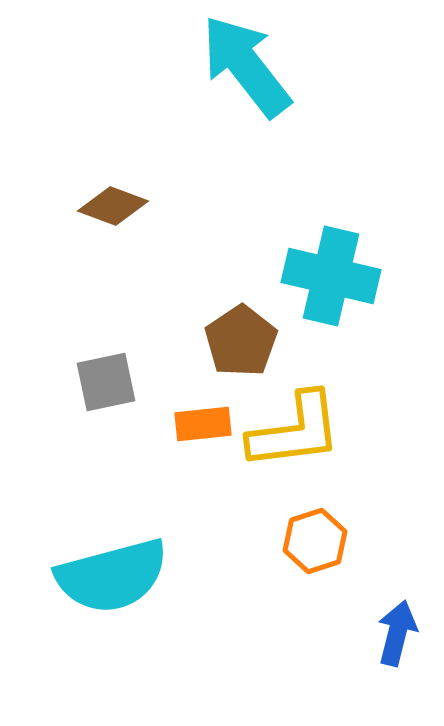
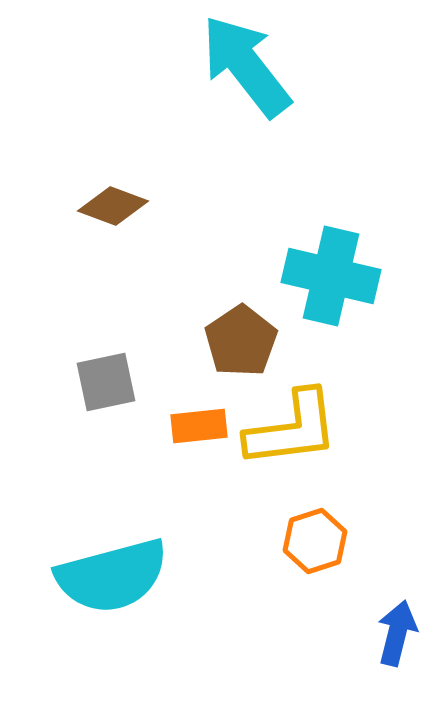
orange rectangle: moved 4 px left, 2 px down
yellow L-shape: moved 3 px left, 2 px up
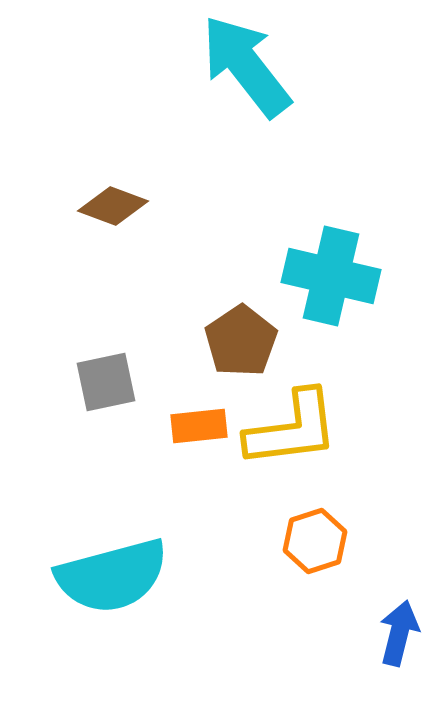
blue arrow: moved 2 px right
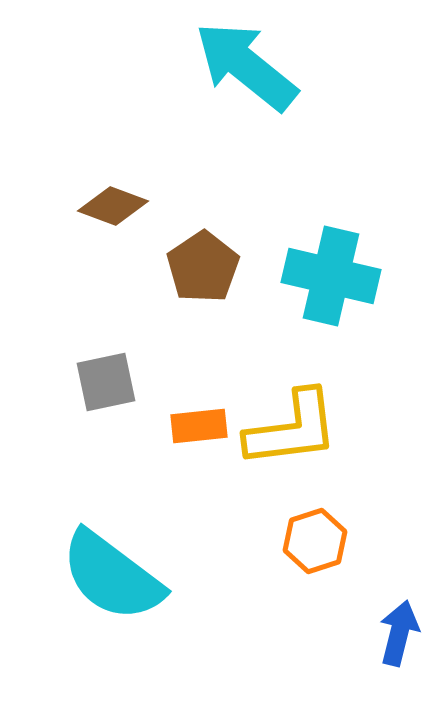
cyan arrow: rotated 13 degrees counterclockwise
brown pentagon: moved 38 px left, 74 px up
cyan semicircle: rotated 52 degrees clockwise
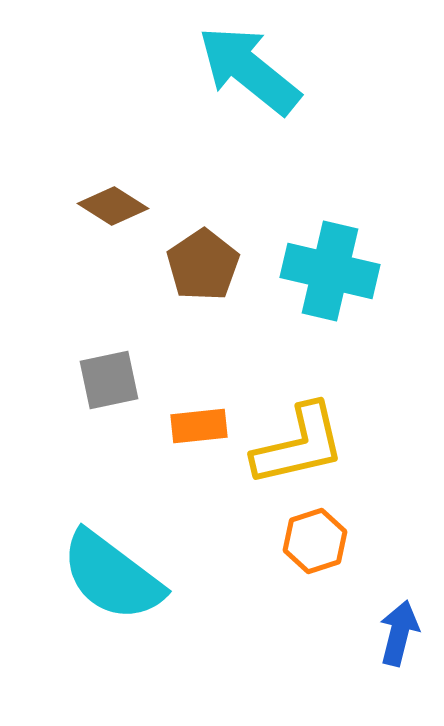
cyan arrow: moved 3 px right, 4 px down
brown diamond: rotated 12 degrees clockwise
brown pentagon: moved 2 px up
cyan cross: moved 1 px left, 5 px up
gray square: moved 3 px right, 2 px up
yellow L-shape: moved 7 px right, 16 px down; rotated 6 degrees counterclockwise
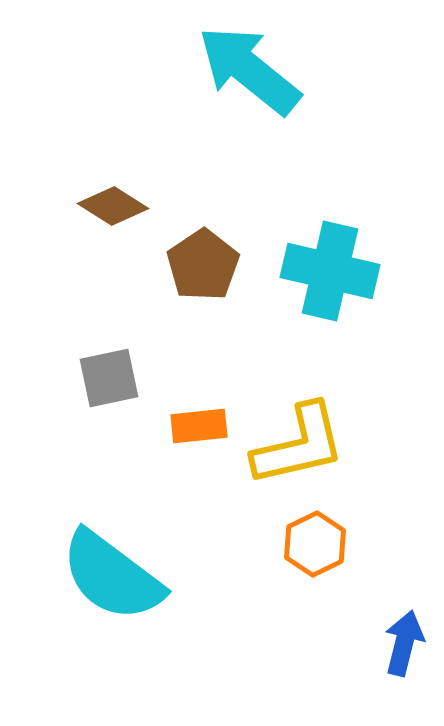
gray square: moved 2 px up
orange hexagon: moved 3 px down; rotated 8 degrees counterclockwise
blue arrow: moved 5 px right, 10 px down
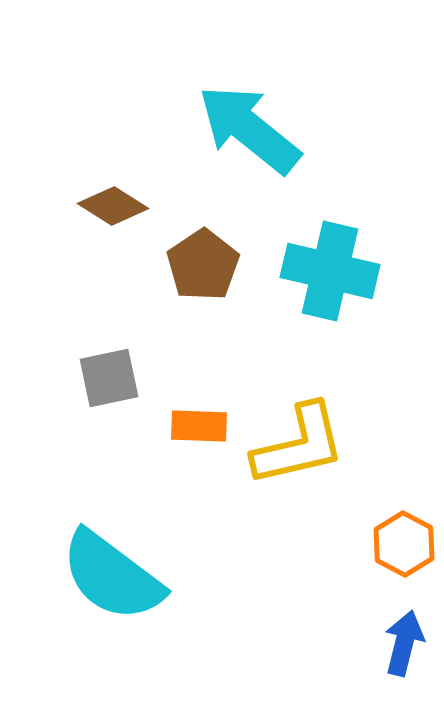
cyan arrow: moved 59 px down
orange rectangle: rotated 8 degrees clockwise
orange hexagon: moved 89 px right; rotated 6 degrees counterclockwise
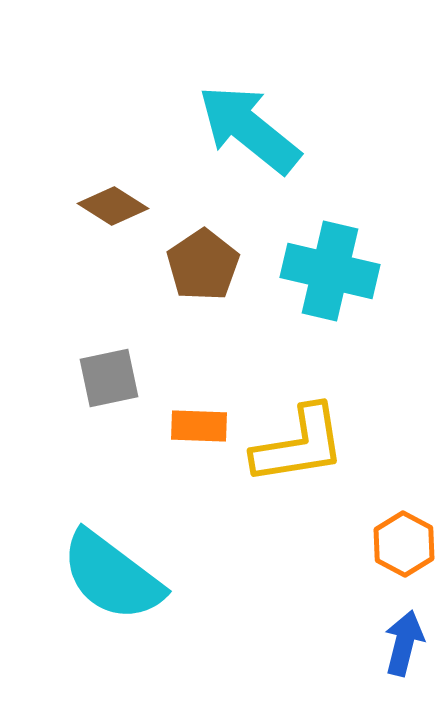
yellow L-shape: rotated 4 degrees clockwise
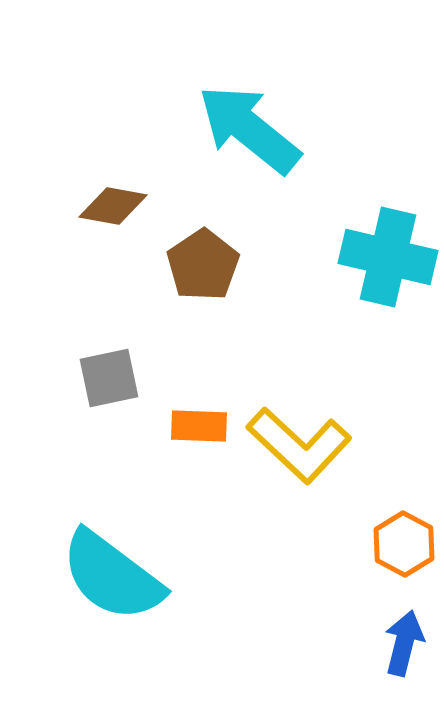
brown diamond: rotated 22 degrees counterclockwise
cyan cross: moved 58 px right, 14 px up
yellow L-shape: rotated 52 degrees clockwise
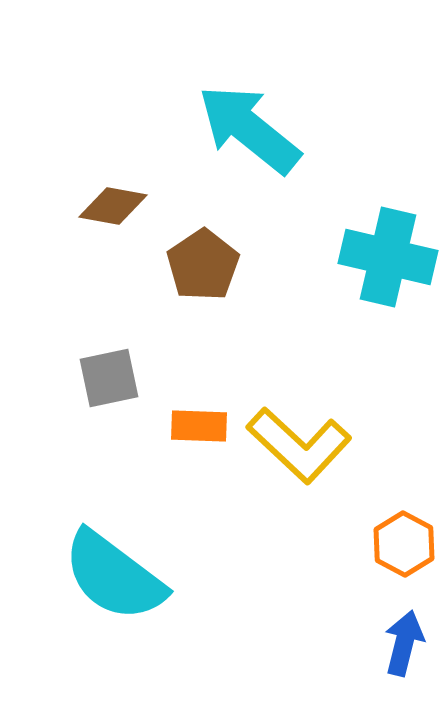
cyan semicircle: moved 2 px right
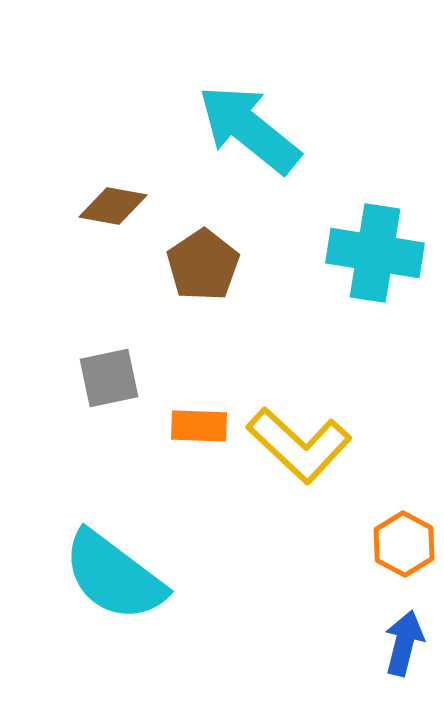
cyan cross: moved 13 px left, 4 px up; rotated 4 degrees counterclockwise
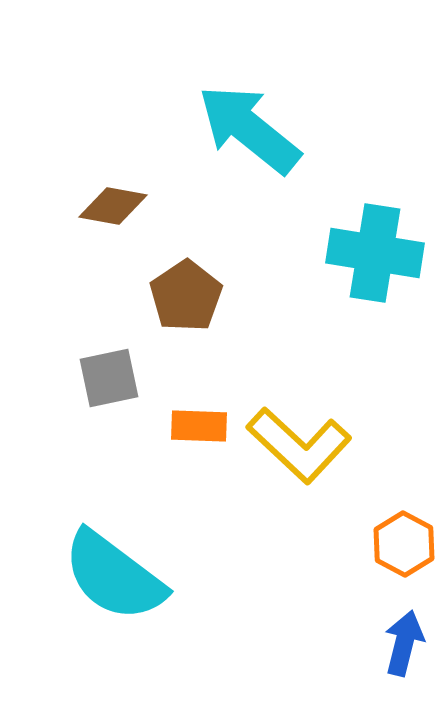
brown pentagon: moved 17 px left, 31 px down
